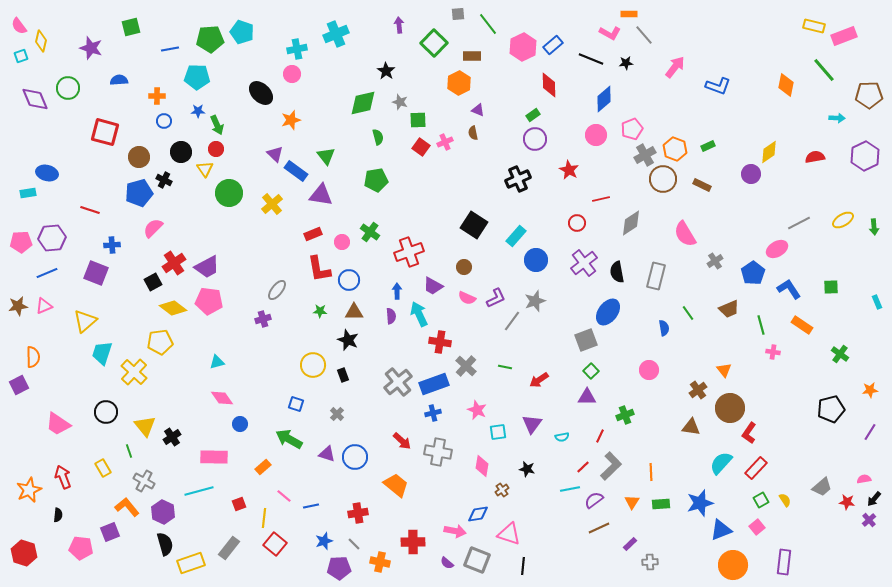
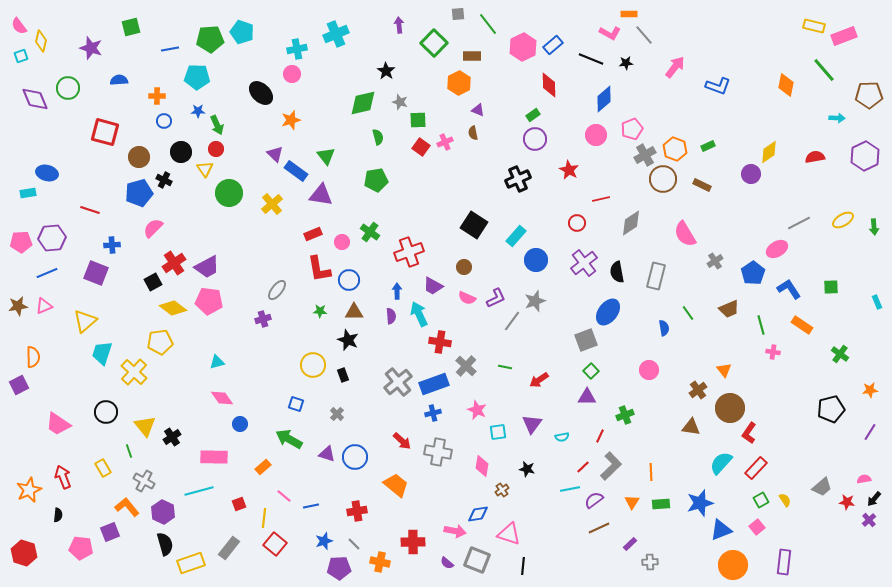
red cross at (358, 513): moved 1 px left, 2 px up
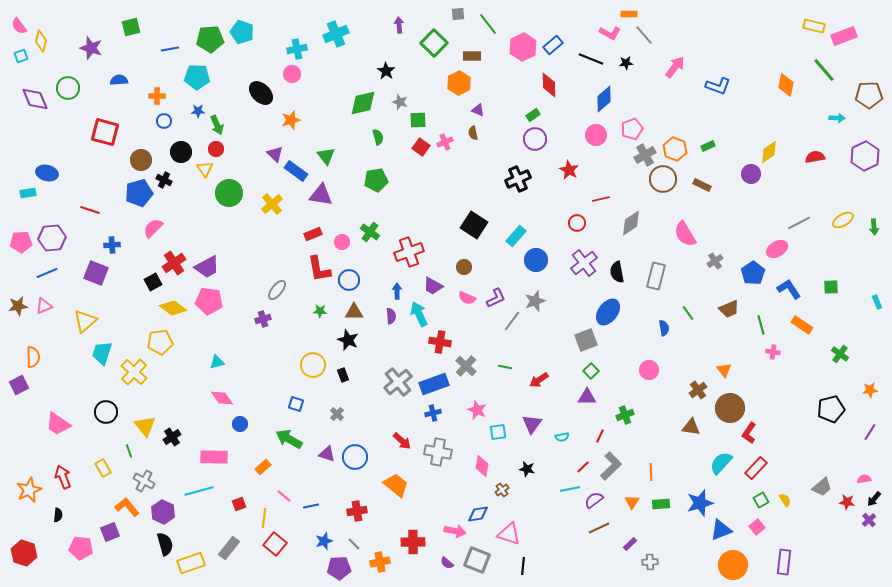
brown circle at (139, 157): moved 2 px right, 3 px down
orange cross at (380, 562): rotated 24 degrees counterclockwise
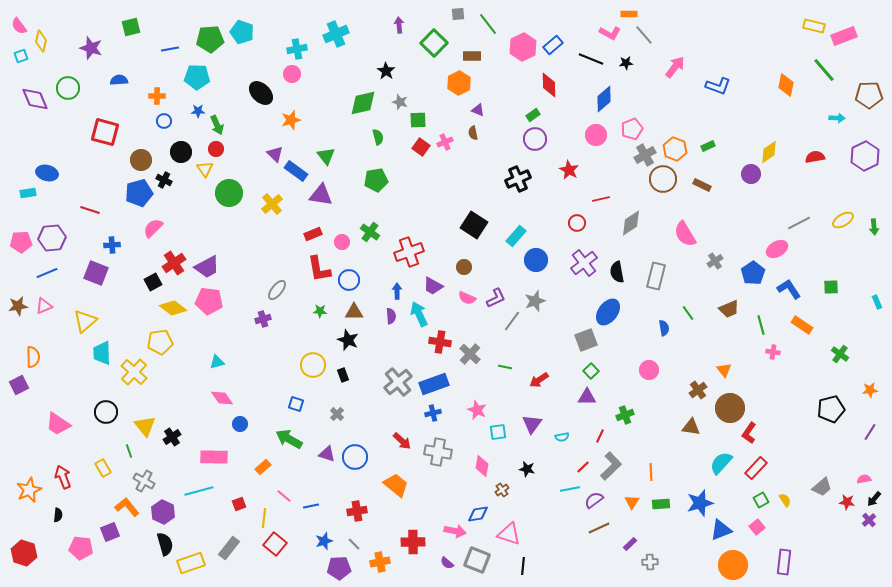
cyan trapezoid at (102, 353): rotated 20 degrees counterclockwise
gray cross at (466, 366): moved 4 px right, 12 px up
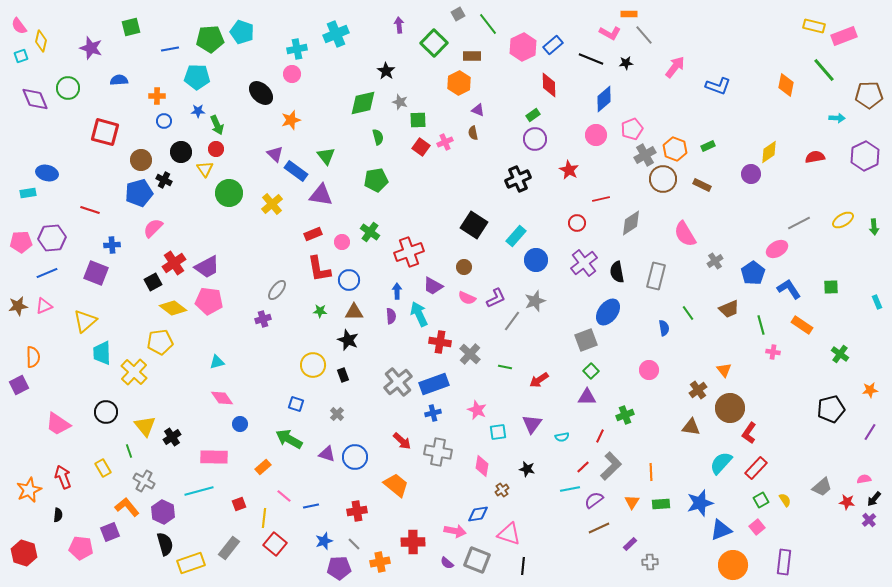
gray square at (458, 14): rotated 24 degrees counterclockwise
